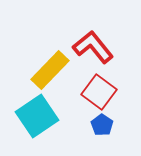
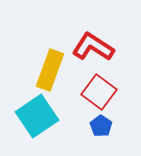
red L-shape: rotated 18 degrees counterclockwise
yellow rectangle: rotated 24 degrees counterclockwise
blue pentagon: moved 1 px left, 1 px down
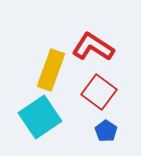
yellow rectangle: moved 1 px right
cyan square: moved 3 px right, 1 px down
blue pentagon: moved 5 px right, 5 px down
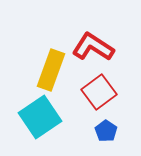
red square: rotated 16 degrees clockwise
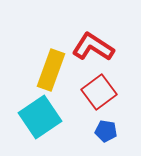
blue pentagon: rotated 25 degrees counterclockwise
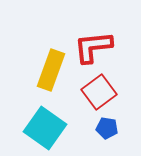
red L-shape: rotated 39 degrees counterclockwise
cyan square: moved 5 px right, 11 px down; rotated 21 degrees counterclockwise
blue pentagon: moved 1 px right, 3 px up
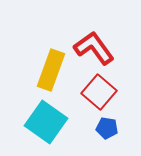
red L-shape: moved 1 px right, 1 px down; rotated 60 degrees clockwise
red square: rotated 12 degrees counterclockwise
cyan square: moved 1 px right, 6 px up
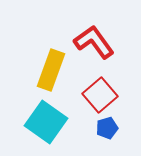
red L-shape: moved 6 px up
red square: moved 1 px right, 3 px down; rotated 8 degrees clockwise
blue pentagon: rotated 25 degrees counterclockwise
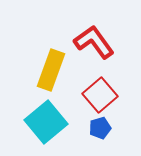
cyan square: rotated 15 degrees clockwise
blue pentagon: moved 7 px left
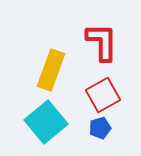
red L-shape: moved 8 px right; rotated 36 degrees clockwise
red square: moved 3 px right; rotated 12 degrees clockwise
